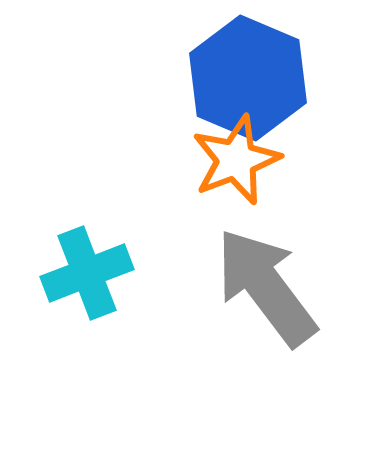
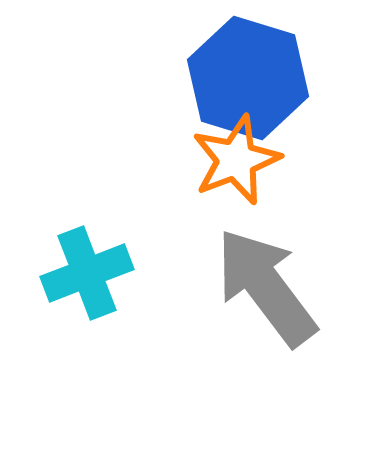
blue hexagon: rotated 6 degrees counterclockwise
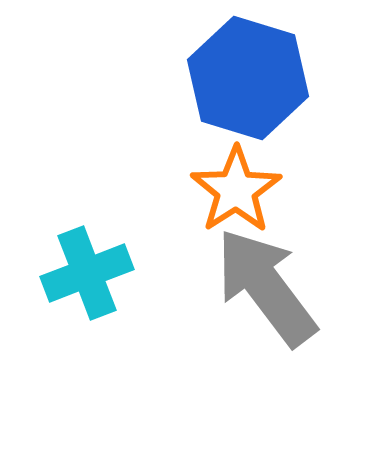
orange star: moved 30 px down; rotated 12 degrees counterclockwise
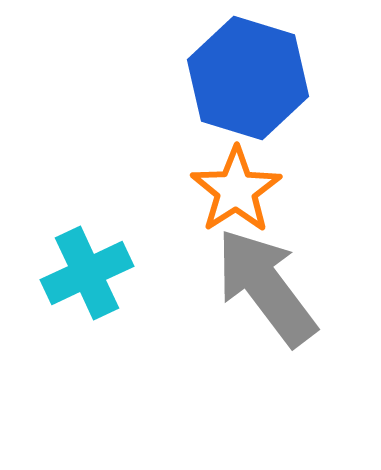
cyan cross: rotated 4 degrees counterclockwise
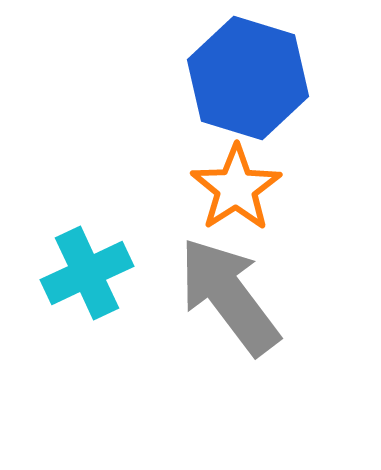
orange star: moved 2 px up
gray arrow: moved 37 px left, 9 px down
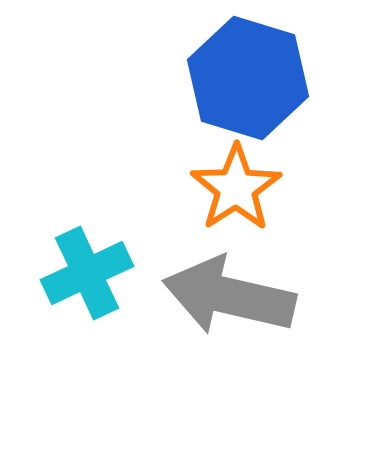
gray arrow: rotated 40 degrees counterclockwise
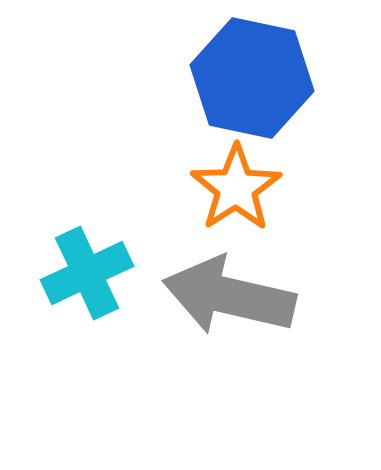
blue hexagon: moved 4 px right; rotated 5 degrees counterclockwise
